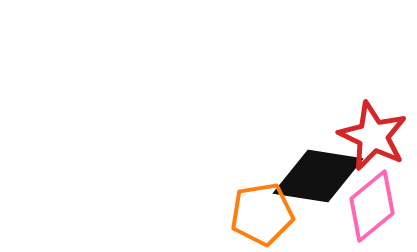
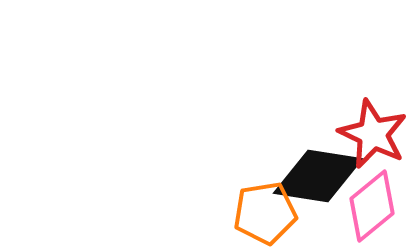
red star: moved 2 px up
orange pentagon: moved 3 px right, 1 px up
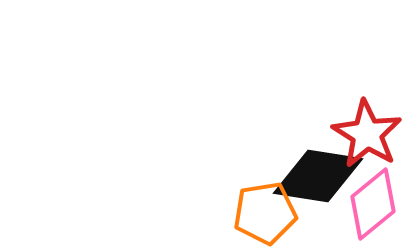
red star: moved 6 px left; rotated 6 degrees clockwise
pink diamond: moved 1 px right, 2 px up
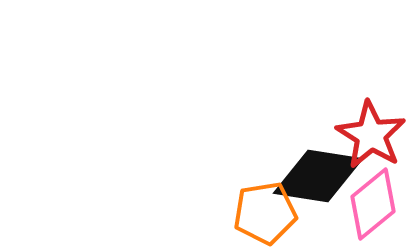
red star: moved 4 px right, 1 px down
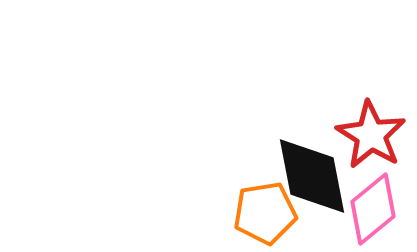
black diamond: moved 6 px left; rotated 70 degrees clockwise
pink diamond: moved 5 px down
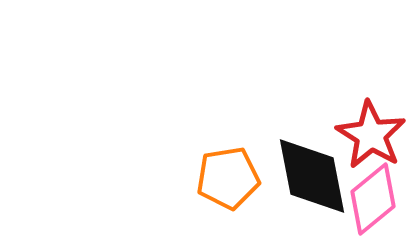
pink diamond: moved 10 px up
orange pentagon: moved 37 px left, 35 px up
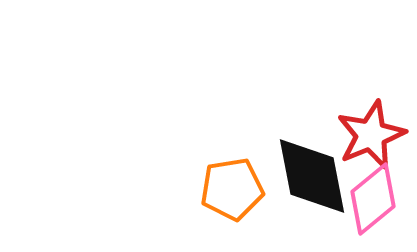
red star: rotated 18 degrees clockwise
orange pentagon: moved 4 px right, 11 px down
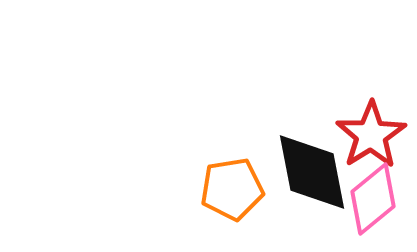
red star: rotated 10 degrees counterclockwise
black diamond: moved 4 px up
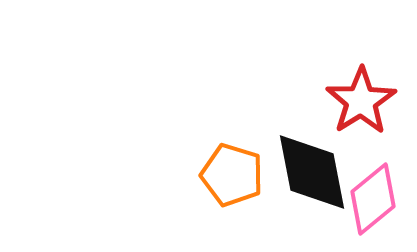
red star: moved 10 px left, 34 px up
orange pentagon: moved 14 px up; rotated 26 degrees clockwise
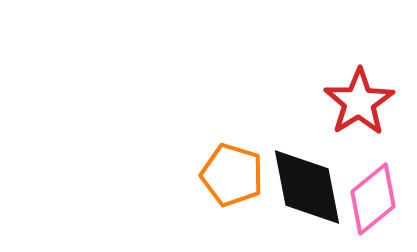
red star: moved 2 px left, 1 px down
black diamond: moved 5 px left, 15 px down
